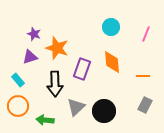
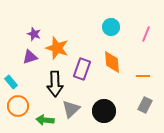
cyan rectangle: moved 7 px left, 2 px down
gray triangle: moved 5 px left, 2 px down
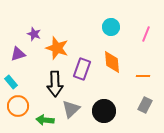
purple triangle: moved 12 px left, 3 px up
